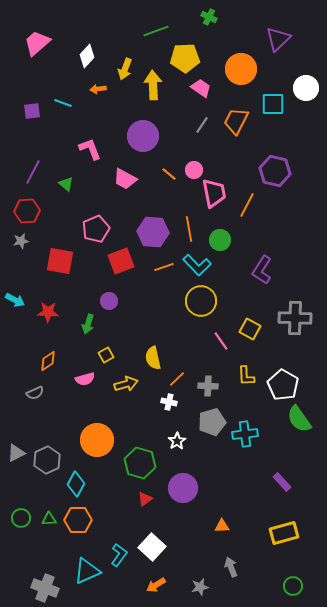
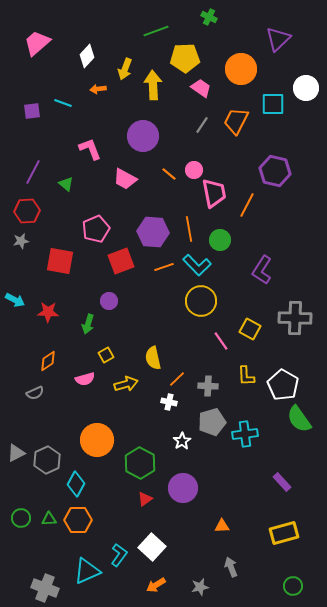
white star at (177, 441): moved 5 px right
green hexagon at (140, 463): rotated 12 degrees clockwise
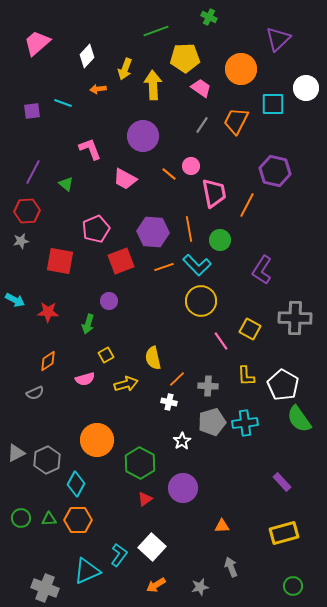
pink circle at (194, 170): moved 3 px left, 4 px up
cyan cross at (245, 434): moved 11 px up
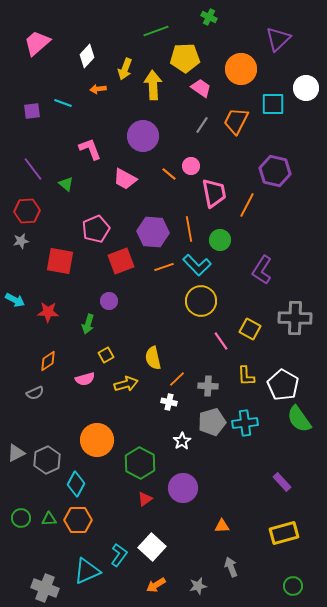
purple line at (33, 172): moved 3 px up; rotated 65 degrees counterclockwise
gray star at (200, 587): moved 2 px left, 1 px up
